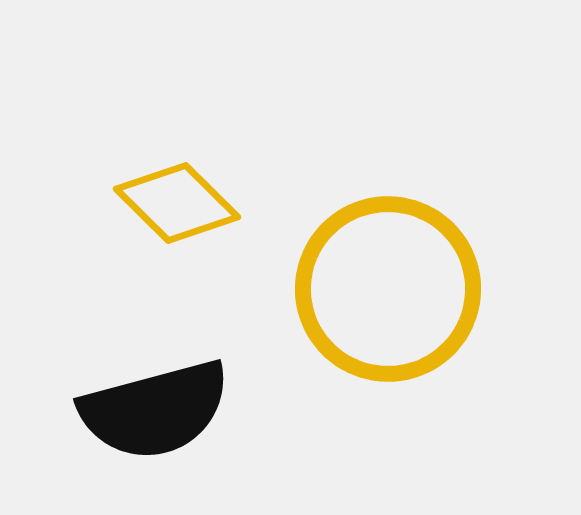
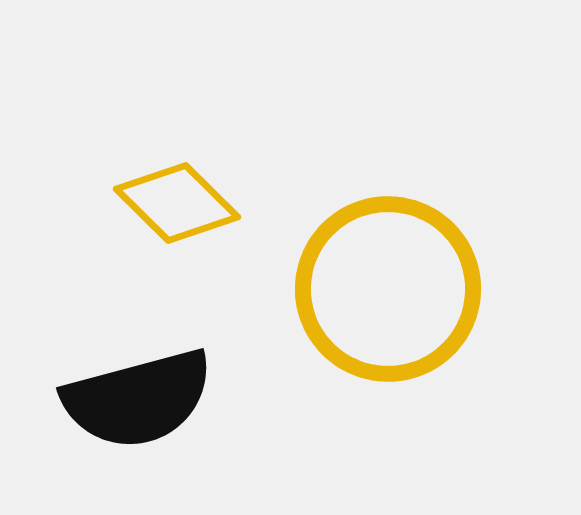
black semicircle: moved 17 px left, 11 px up
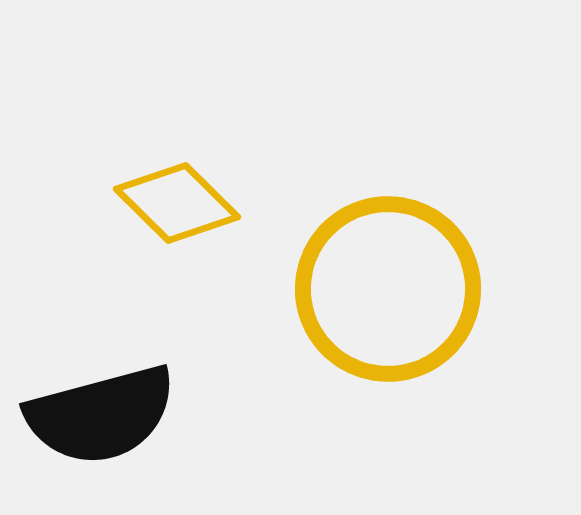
black semicircle: moved 37 px left, 16 px down
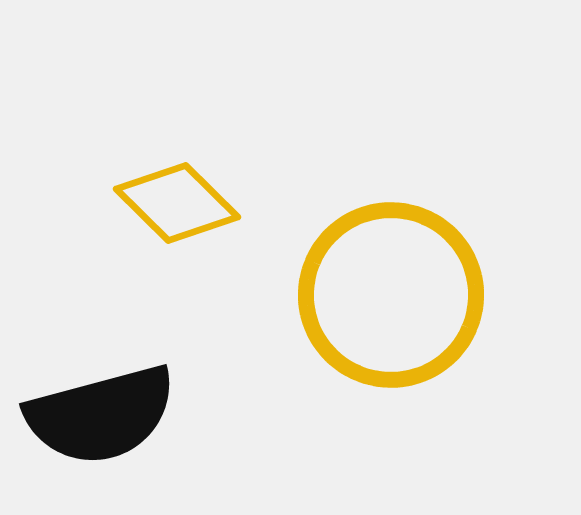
yellow circle: moved 3 px right, 6 px down
